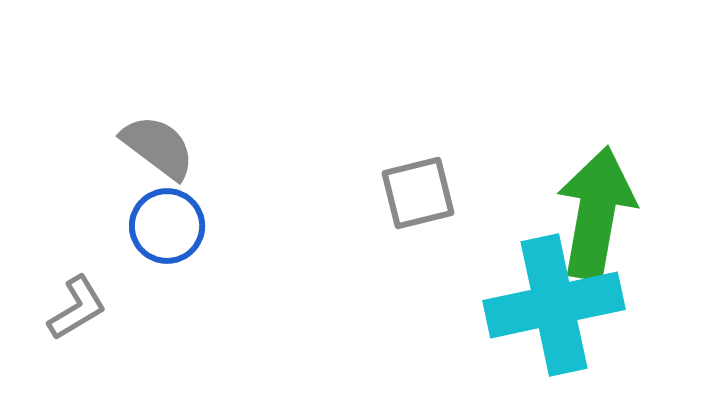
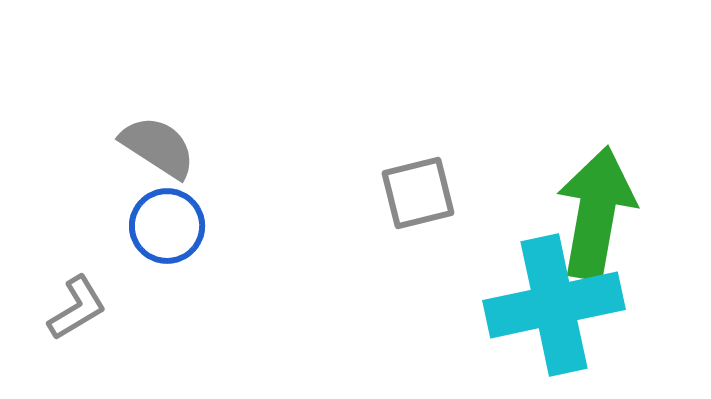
gray semicircle: rotated 4 degrees counterclockwise
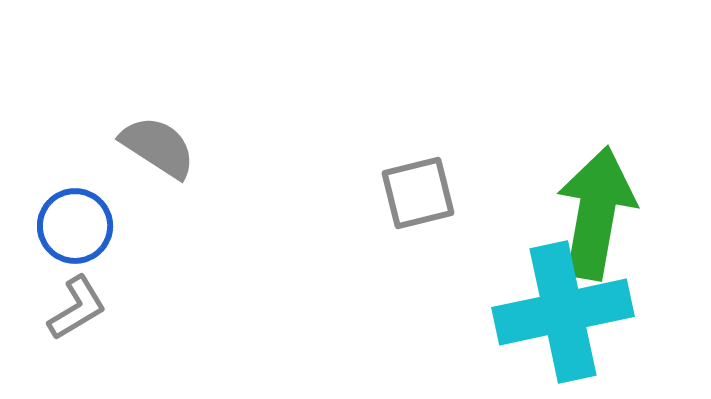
blue circle: moved 92 px left
cyan cross: moved 9 px right, 7 px down
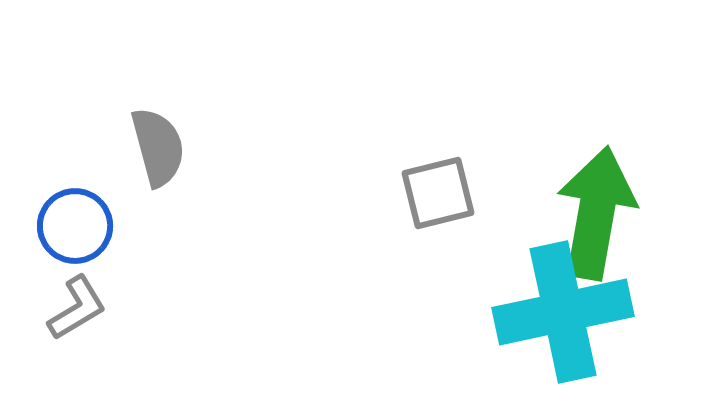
gray semicircle: rotated 42 degrees clockwise
gray square: moved 20 px right
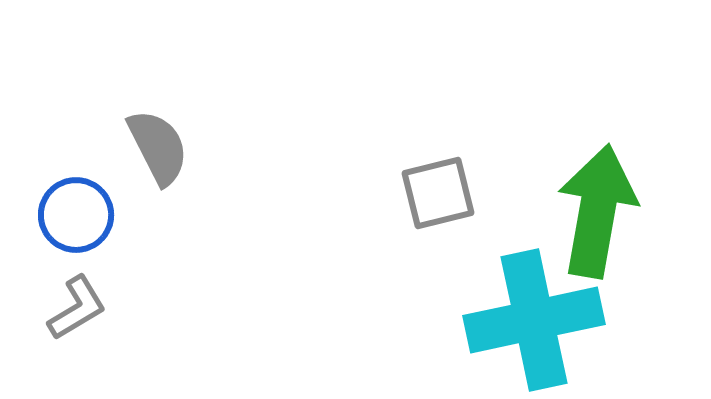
gray semicircle: rotated 12 degrees counterclockwise
green arrow: moved 1 px right, 2 px up
blue circle: moved 1 px right, 11 px up
cyan cross: moved 29 px left, 8 px down
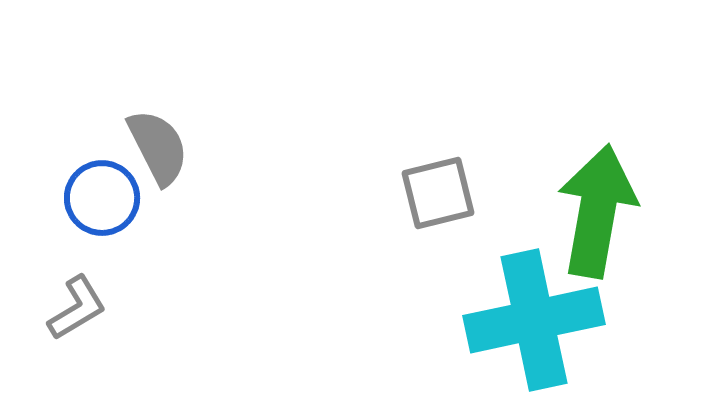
blue circle: moved 26 px right, 17 px up
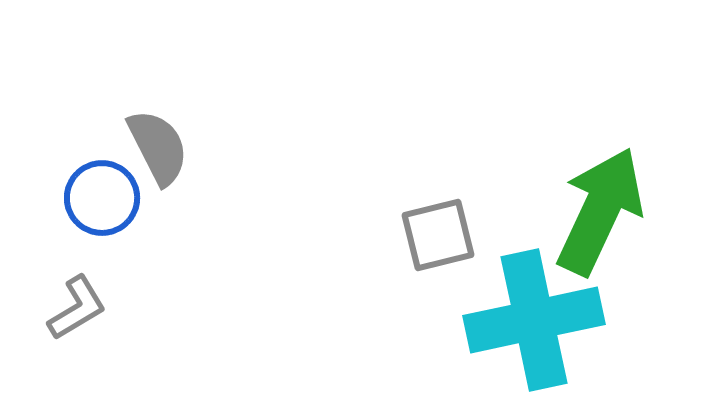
gray square: moved 42 px down
green arrow: moved 3 px right; rotated 15 degrees clockwise
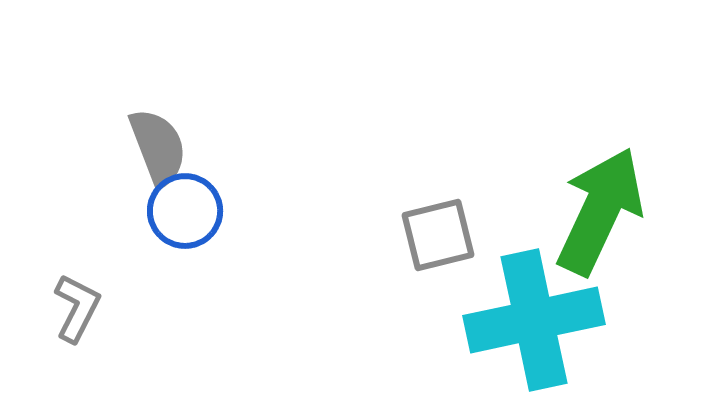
gray semicircle: rotated 6 degrees clockwise
blue circle: moved 83 px right, 13 px down
gray L-shape: rotated 32 degrees counterclockwise
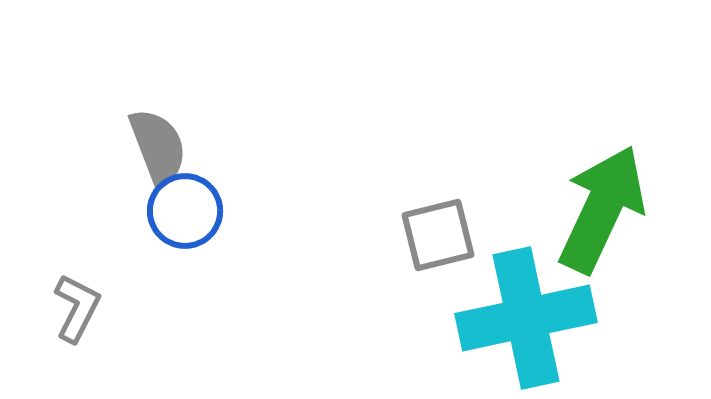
green arrow: moved 2 px right, 2 px up
cyan cross: moved 8 px left, 2 px up
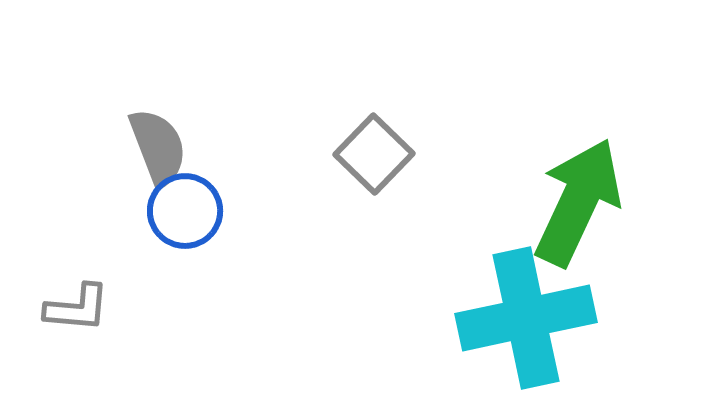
green arrow: moved 24 px left, 7 px up
gray square: moved 64 px left, 81 px up; rotated 32 degrees counterclockwise
gray L-shape: rotated 68 degrees clockwise
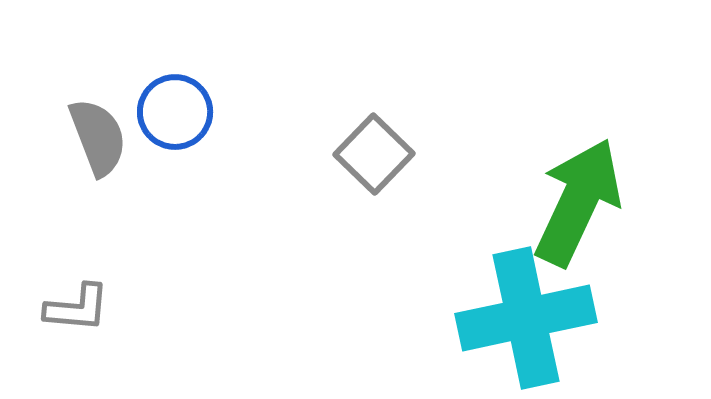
gray semicircle: moved 60 px left, 10 px up
blue circle: moved 10 px left, 99 px up
